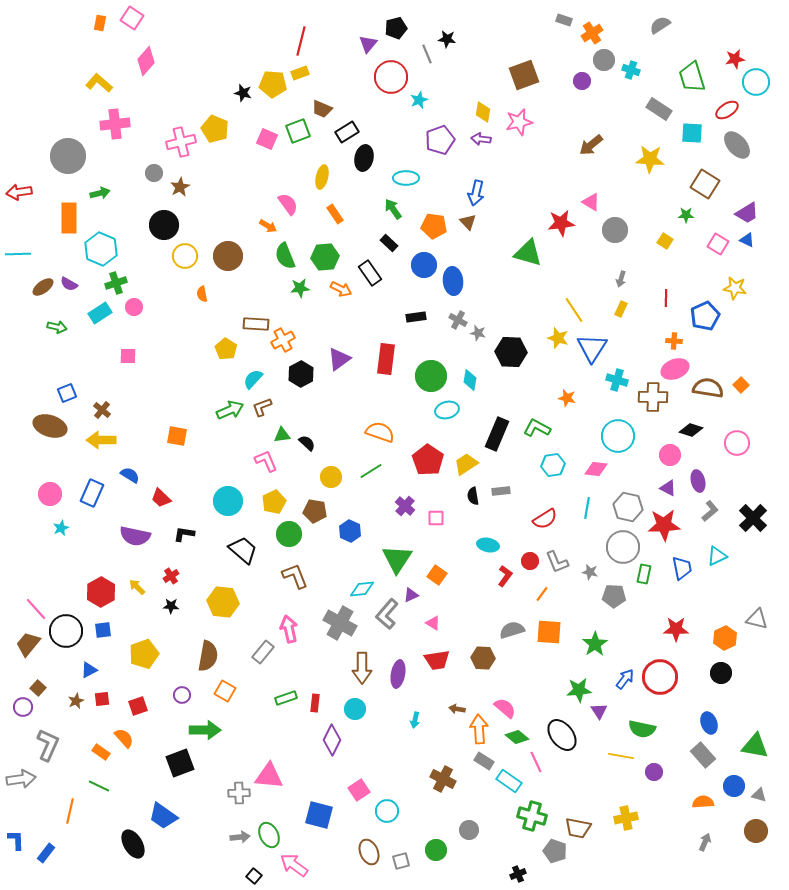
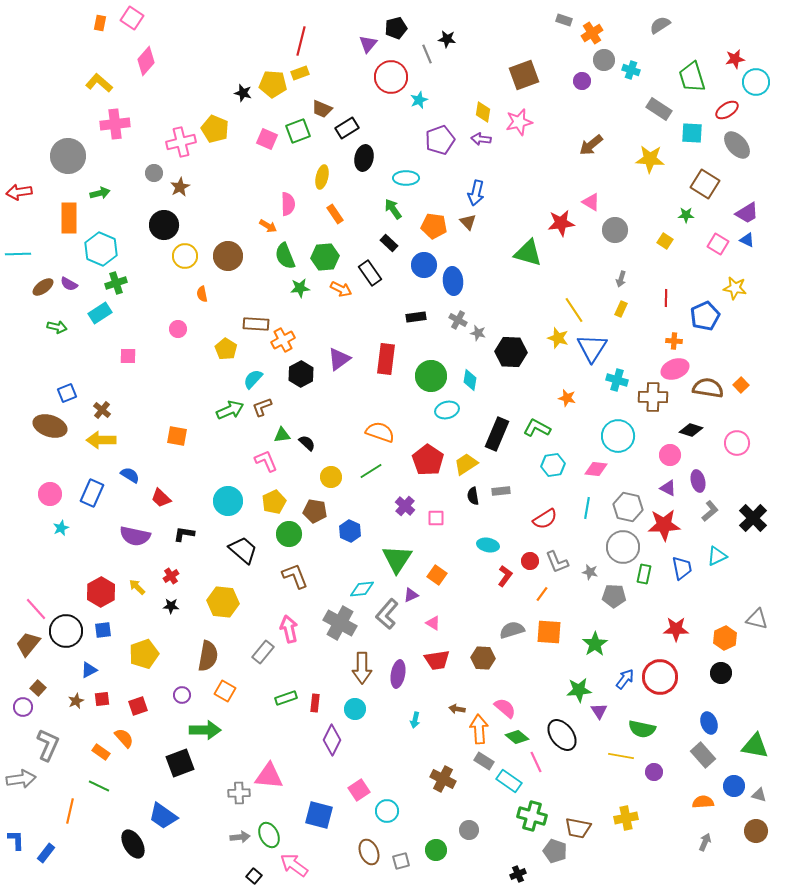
black rectangle at (347, 132): moved 4 px up
pink semicircle at (288, 204): rotated 35 degrees clockwise
pink circle at (134, 307): moved 44 px right, 22 px down
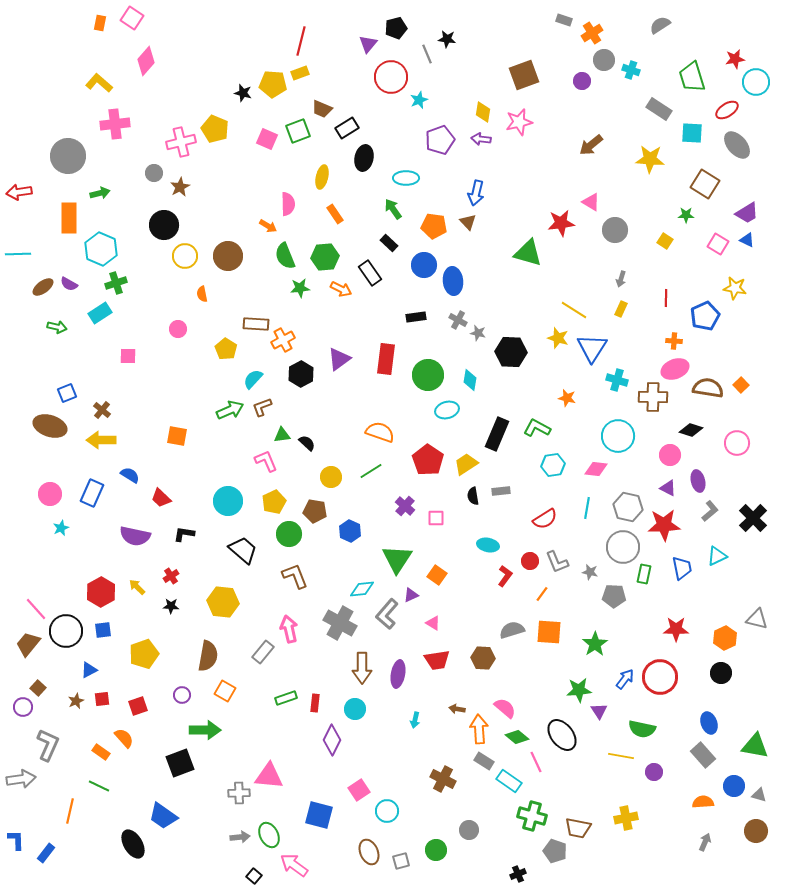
yellow line at (574, 310): rotated 24 degrees counterclockwise
green circle at (431, 376): moved 3 px left, 1 px up
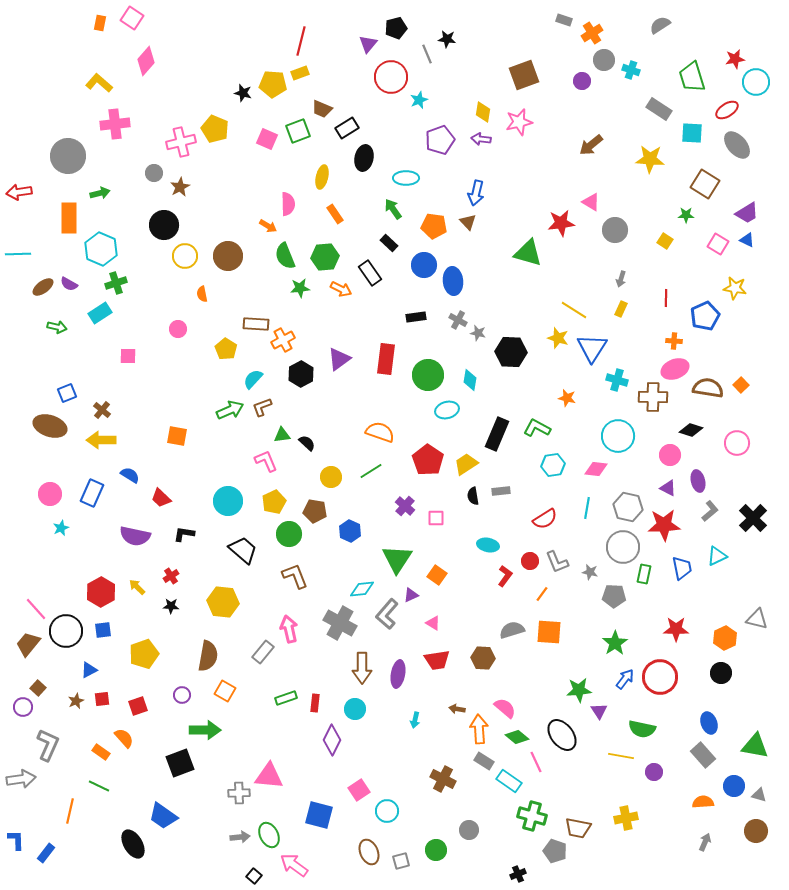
green star at (595, 644): moved 20 px right, 1 px up
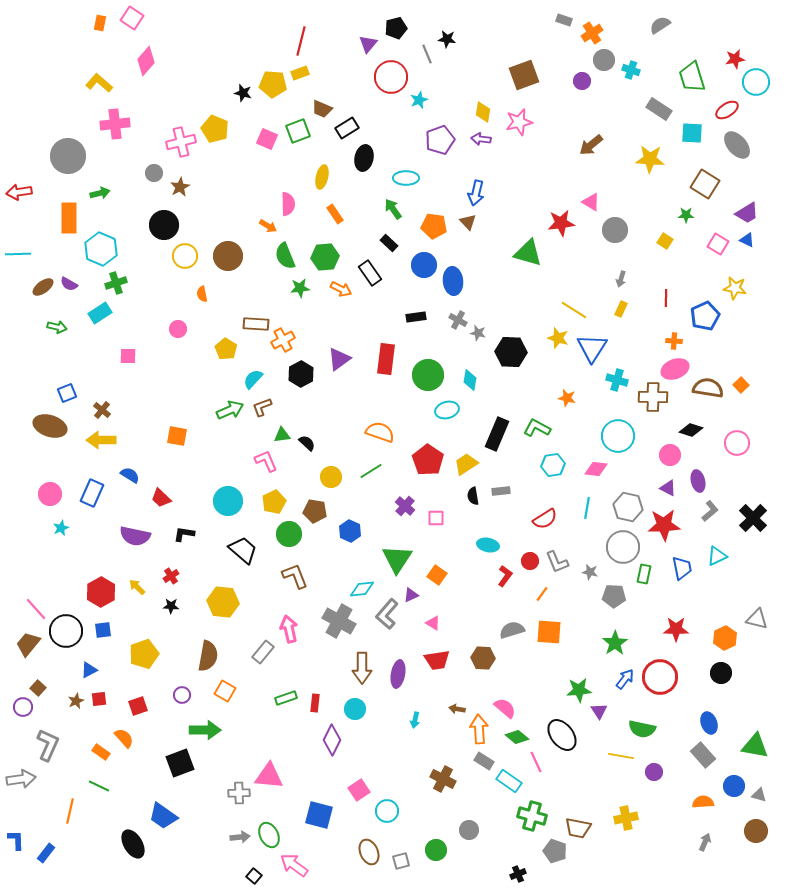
gray cross at (340, 623): moved 1 px left, 2 px up
red square at (102, 699): moved 3 px left
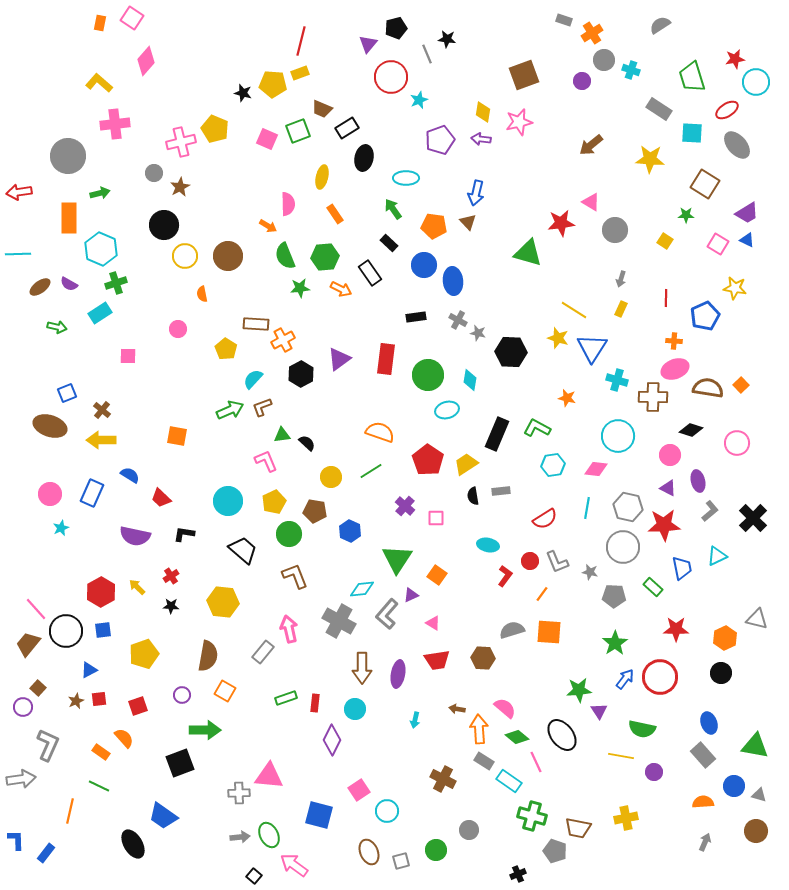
brown ellipse at (43, 287): moved 3 px left
green rectangle at (644, 574): moved 9 px right, 13 px down; rotated 60 degrees counterclockwise
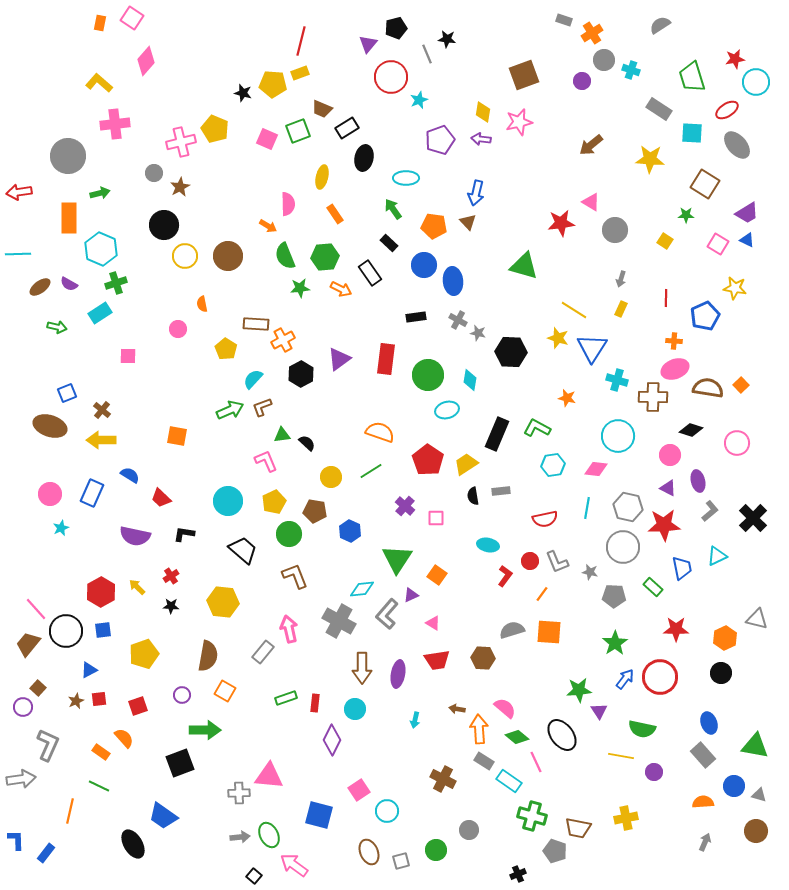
green triangle at (528, 253): moved 4 px left, 13 px down
orange semicircle at (202, 294): moved 10 px down
red semicircle at (545, 519): rotated 20 degrees clockwise
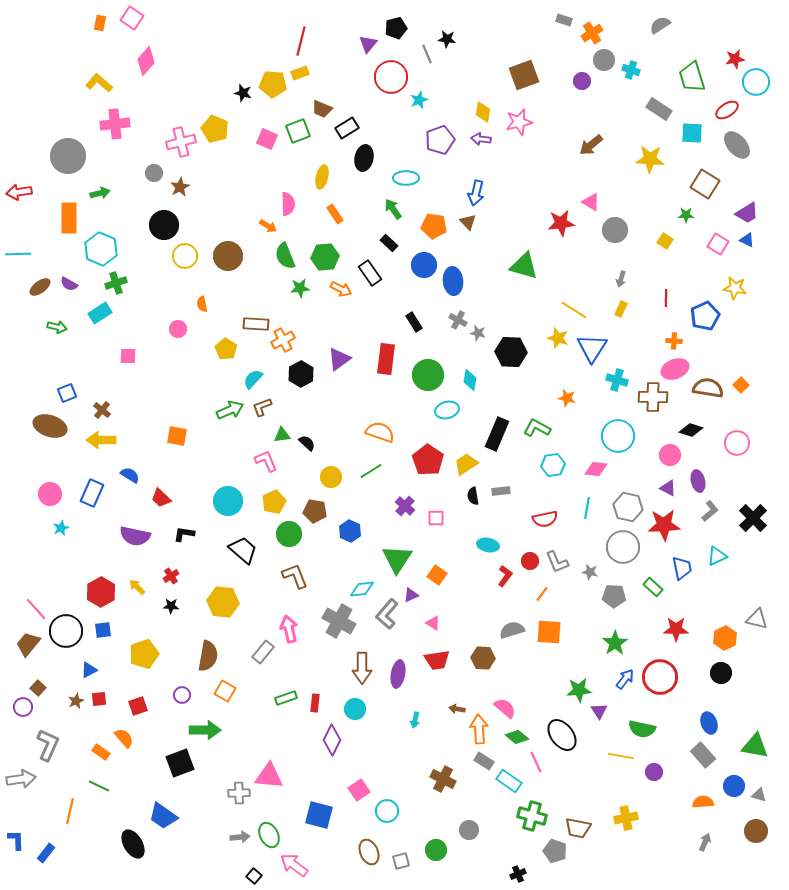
black rectangle at (416, 317): moved 2 px left, 5 px down; rotated 66 degrees clockwise
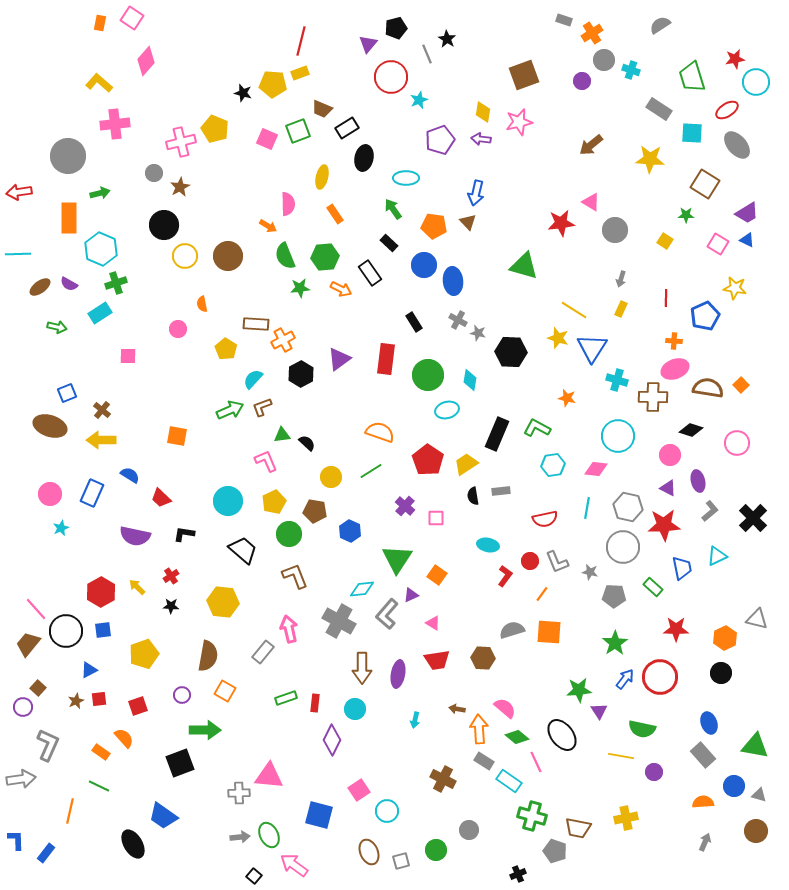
black star at (447, 39): rotated 24 degrees clockwise
